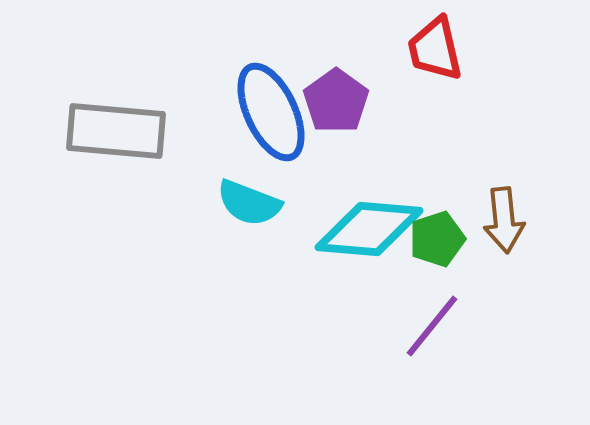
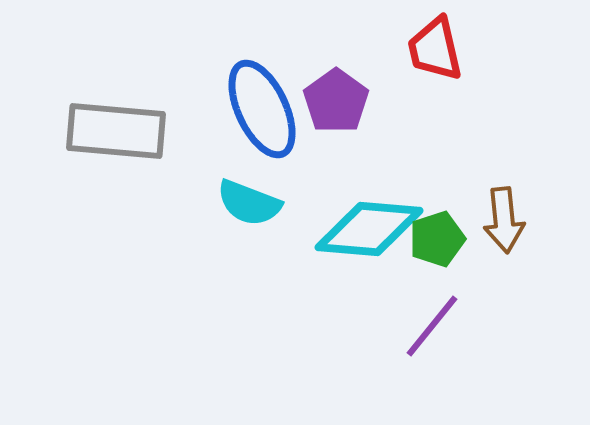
blue ellipse: moved 9 px left, 3 px up
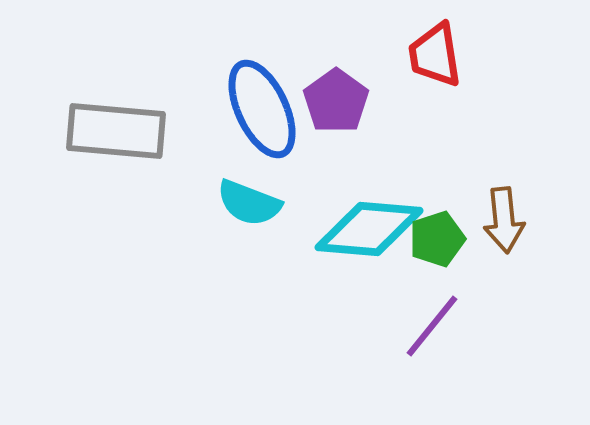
red trapezoid: moved 6 px down; rotated 4 degrees clockwise
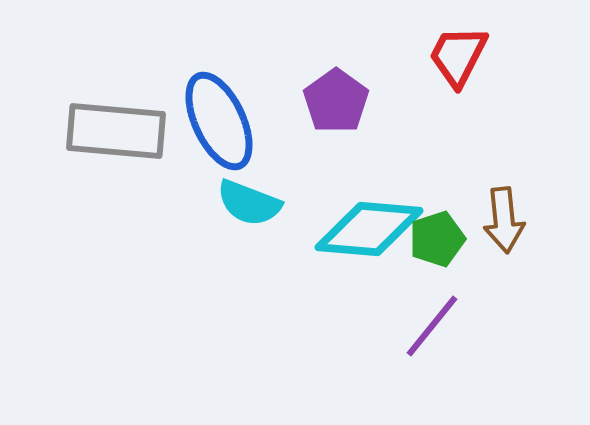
red trapezoid: moved 23 px right, 1 px down; rotated 36 degrees clockwise
blue ellipse: moved 43 px left, 12 px down
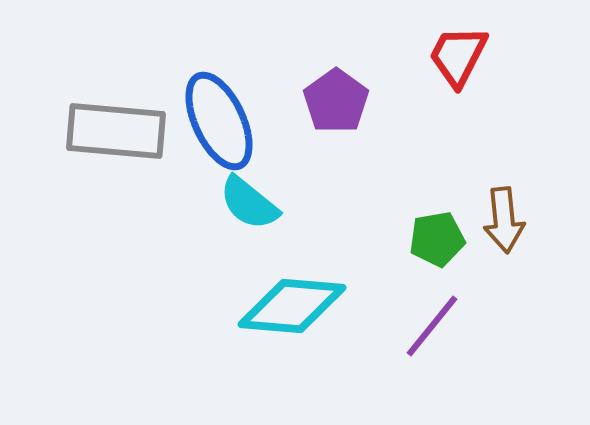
cyan semicircle: rotated 18 degrees clockwise
cyan diamond: moved 77 px left, 77 px down
green pentagon: rotated 8 degrees clockwise
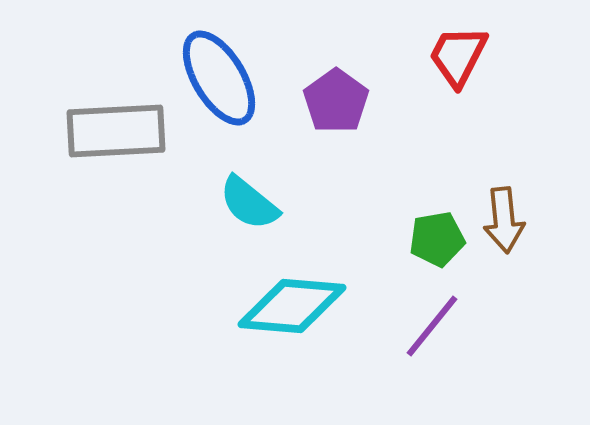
blue ellipse: moved 43 px up; rotated 6 degrees counterclockwise
gray rectangle: rotated 8 degrees counterclockwise
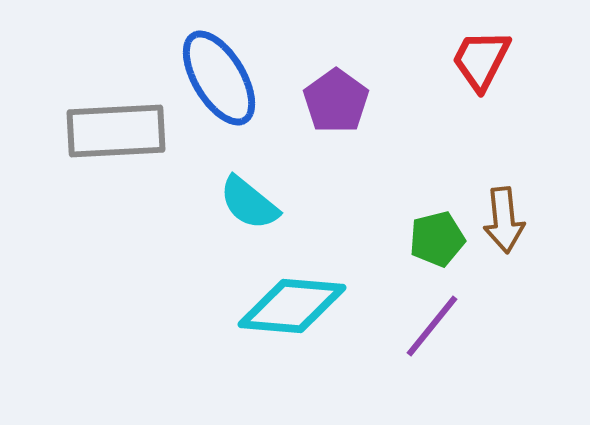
red trapezoid: moved 23 px right, 4 px down
green pentagon: rotated 4 degrees counterclockwise
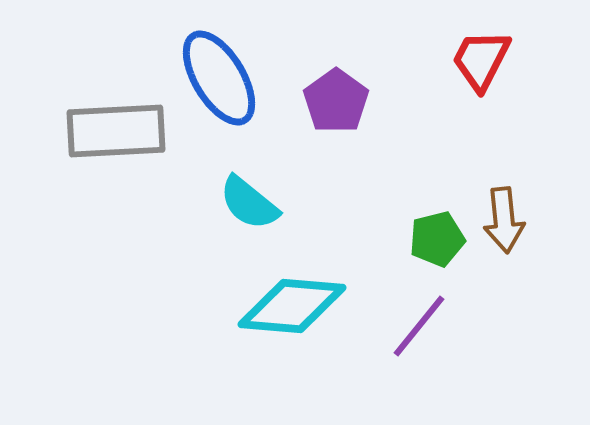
purple line: moved 13 px left
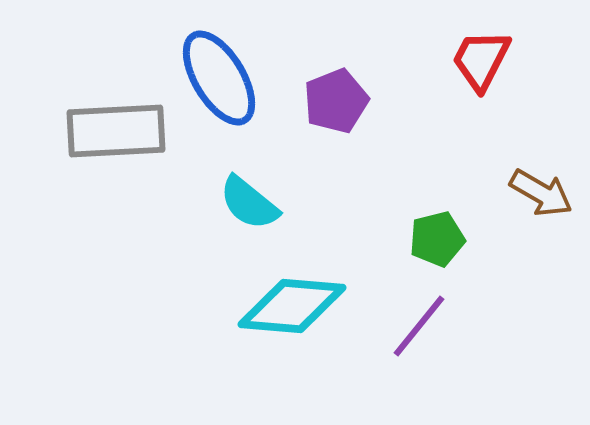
purple pentagon: rotated 14 degrees clockwise
brown arrow: moved 37 px right, 27 px up; rotated 54 degrees counterclockwise
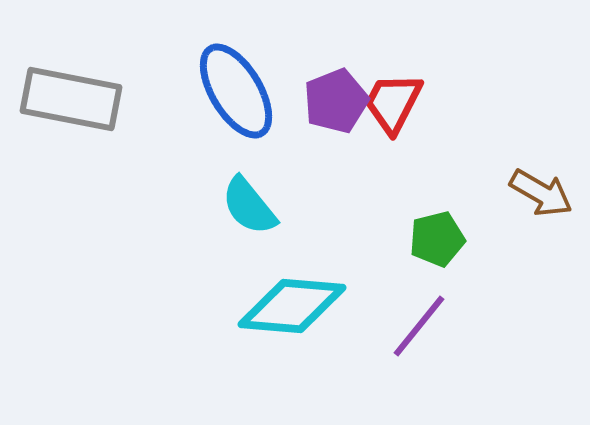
red trapezoid: moved 88 px left, 43 px down
blue ellipse: moved 17 px right, 13 px down
gray rectangle: moved 45 px left, 32 px up; rotated 14 degrees clockwise
cyan semicircle: moved 3 px down; rotated 12 degrees clockwise
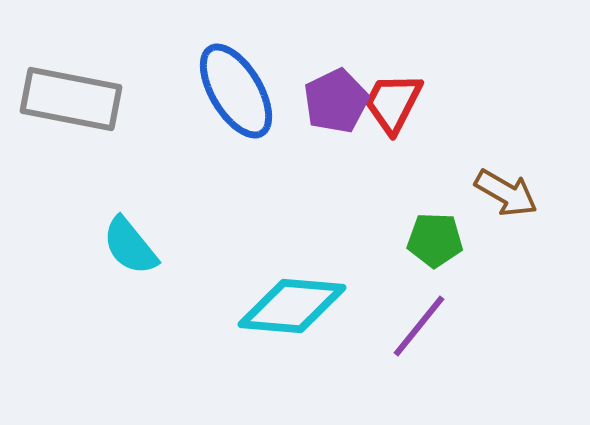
purple pentagon: rotated 4 degrees counterclockwise
brown arrow: moved 35 px left
cyan semicircle: moved 119 px left, 40 px down
green pentagon: moved 2 px left, 1 px down; rotated 16 degrees clockwise
